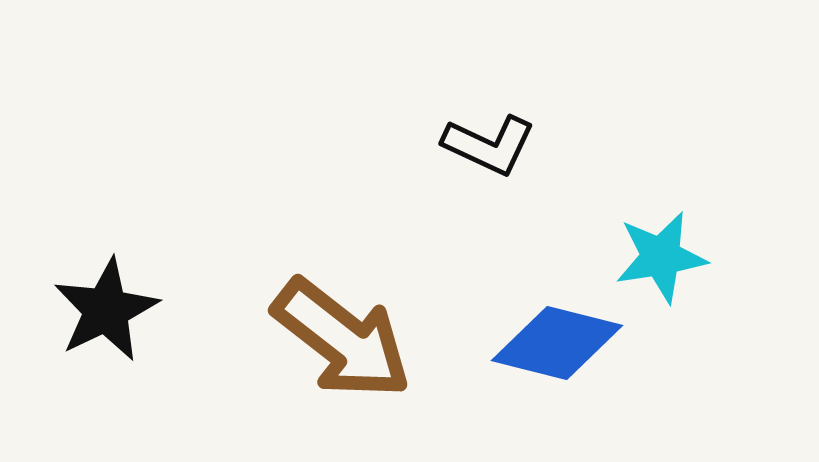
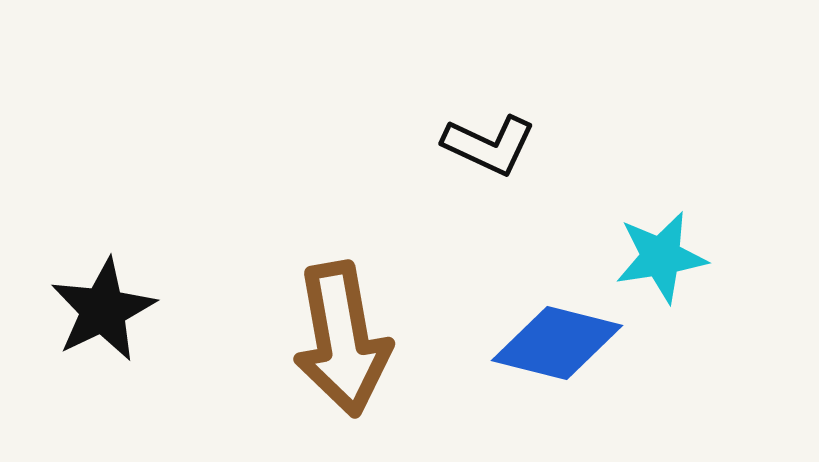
black star: moved 3 px left
brown arrow: rotated 42 degrees clockwise
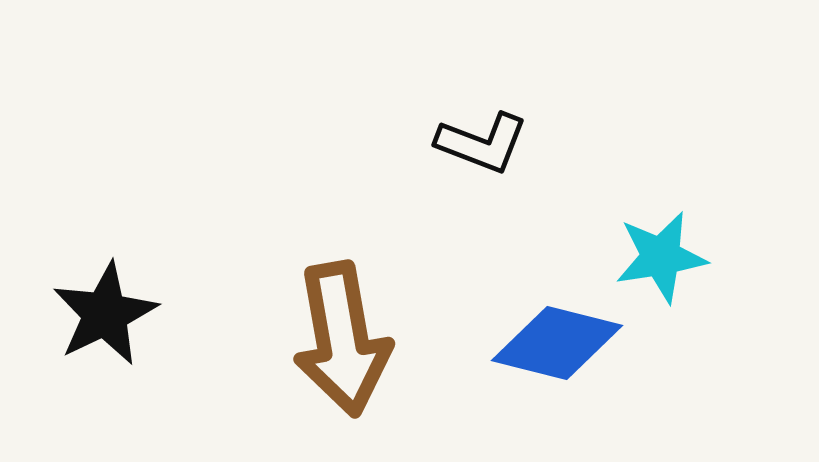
black L-shape: moved 7 px left, 2 px up; rotated 4 degrees counterclockwise
black star: moved 2 px right, 4 px down
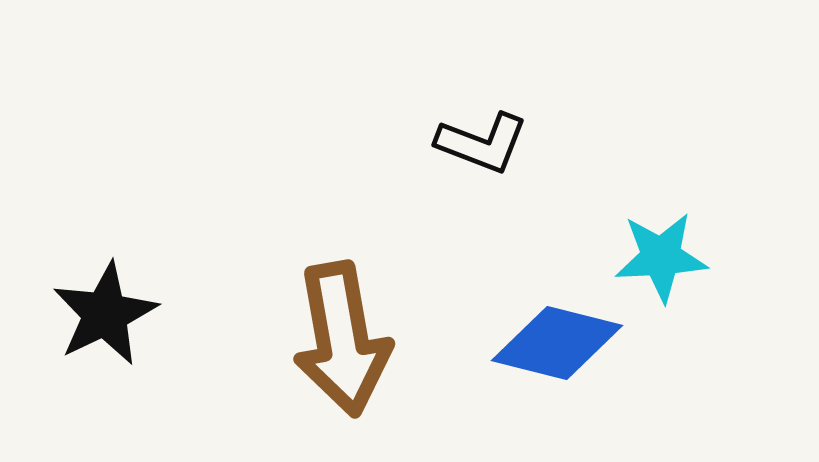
cyan star: rotated 6 degrees clockwise
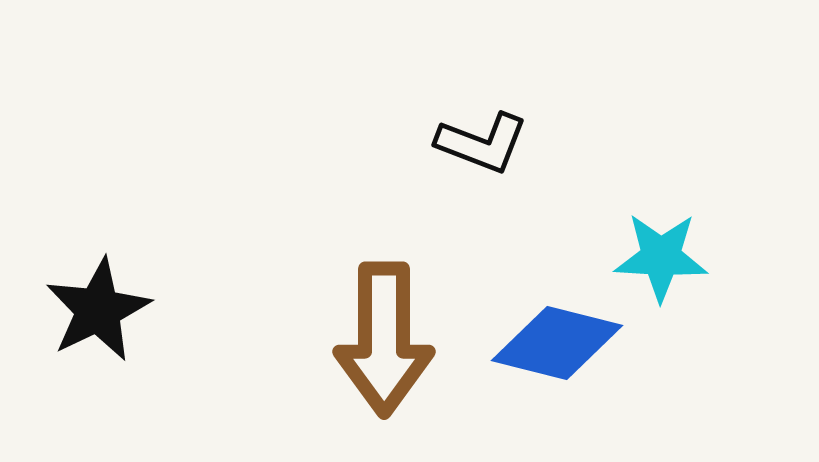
cyan star: rotated 6 degrees clockwise
black star: moved 7 px left, 4 px up
brown arrow: moved 42 px right; rotated 10 degrees clockwise
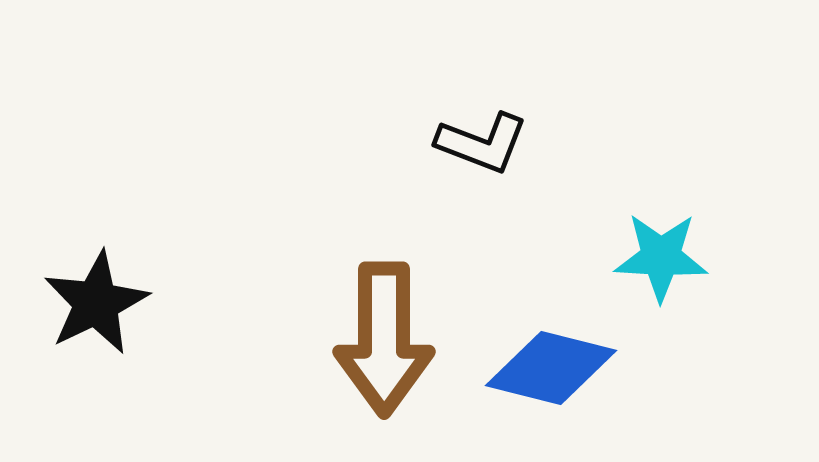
black star: moved 2 px left, 7 px up
blue diamond: moved 6 px left, 25 px down
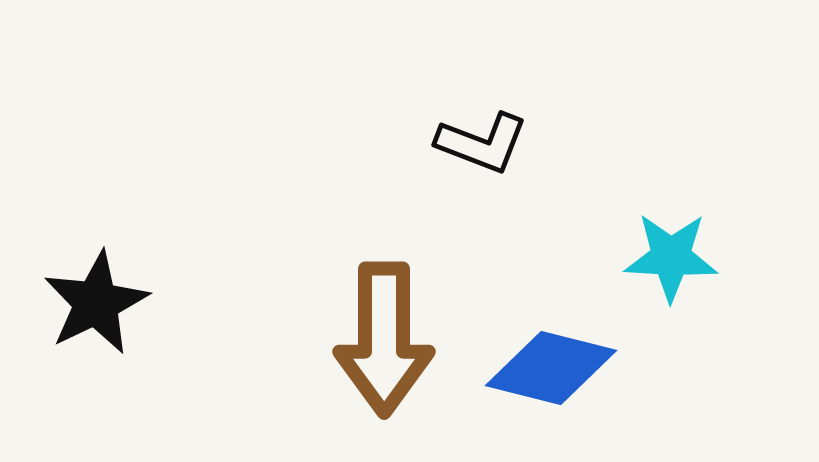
cyan star: moved 10 px right
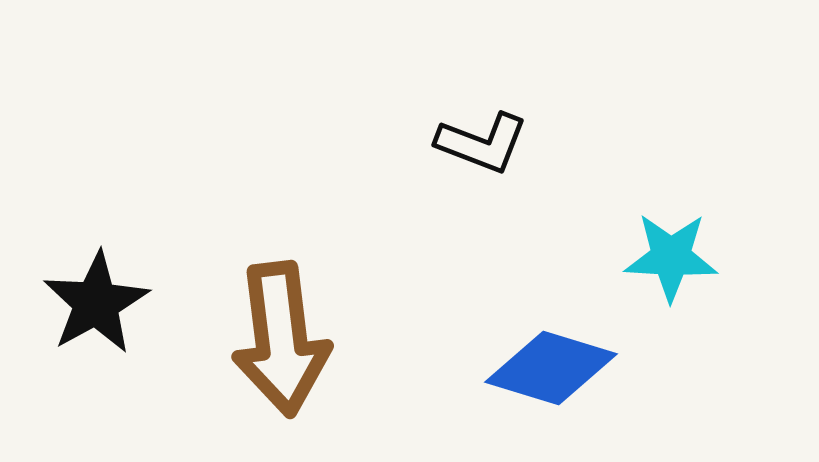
black star: rotated 3 degrees counterclockwise
brown arrow: moved 103 px left; rotated 7 degrees counterclockwise
blue diamond: rotated 3 degrees clockwise
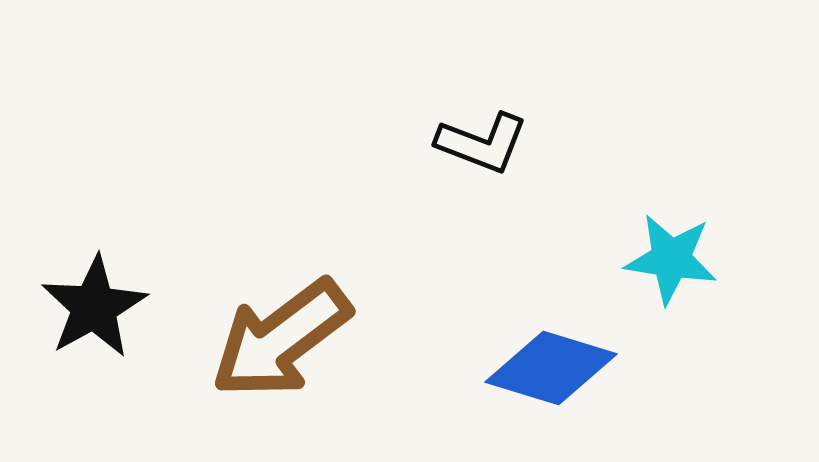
cyan star: moved 2 px down; rotated 6 degrees clockwise
black star: moved 2 px left, 4 px down
brown arrow: rotated 60 degrees clockwise
